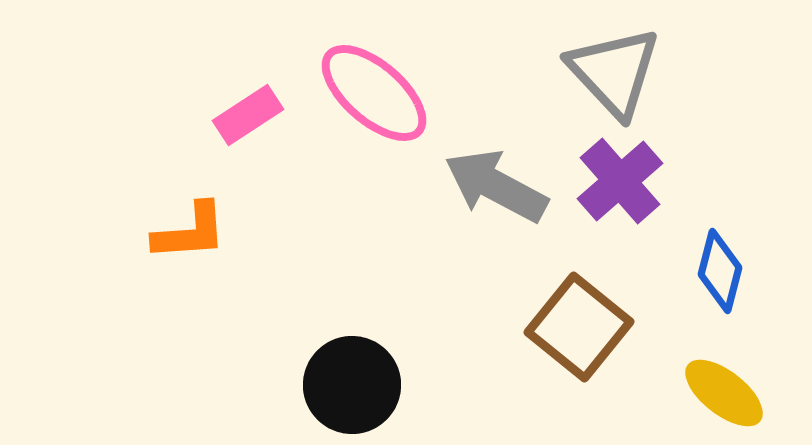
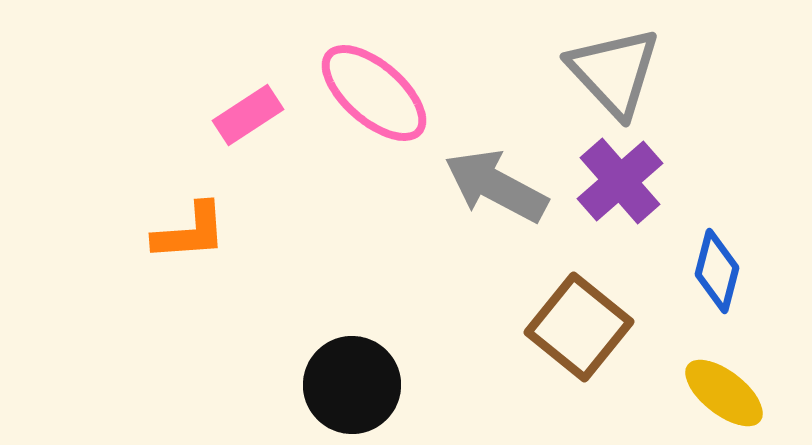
blue diamond: moved 3 px left
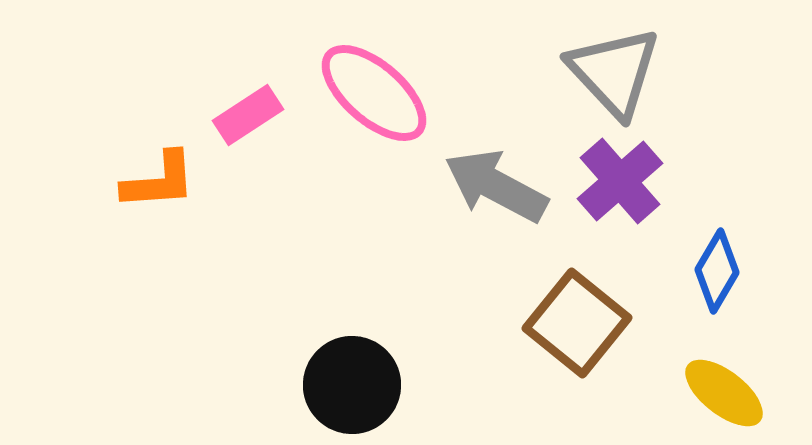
orange L-shape: moved 31 px left, 51 px up
blue diamond: rotated 16 degrees clockwise
brown square: moved 2 px left, 4 px up
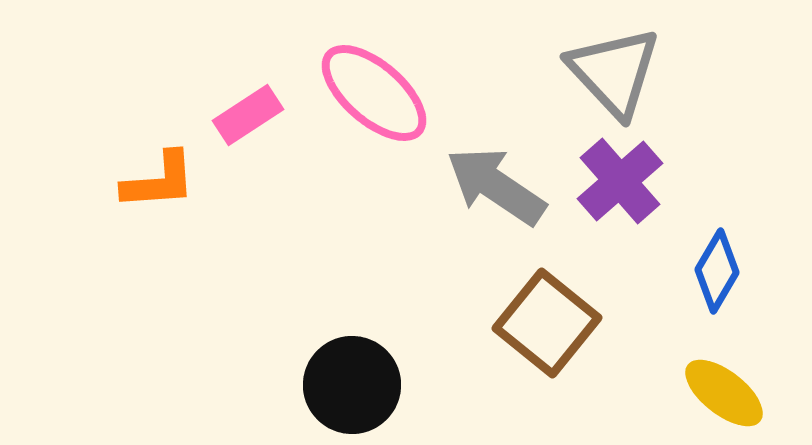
gray arrow: rotated 6 degrees clockwise
brown square: moved 30 px left
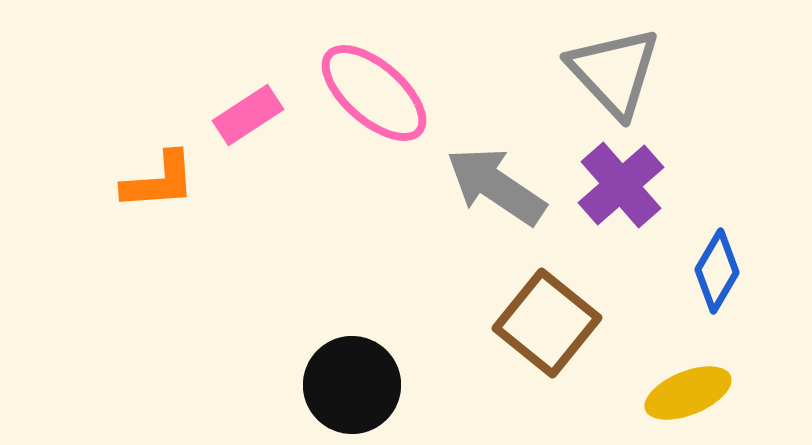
purple cross: moved 1 px right, 4 px down
yellow ellipse: moved 36 px left; rotated 60 degrees counterclockwise
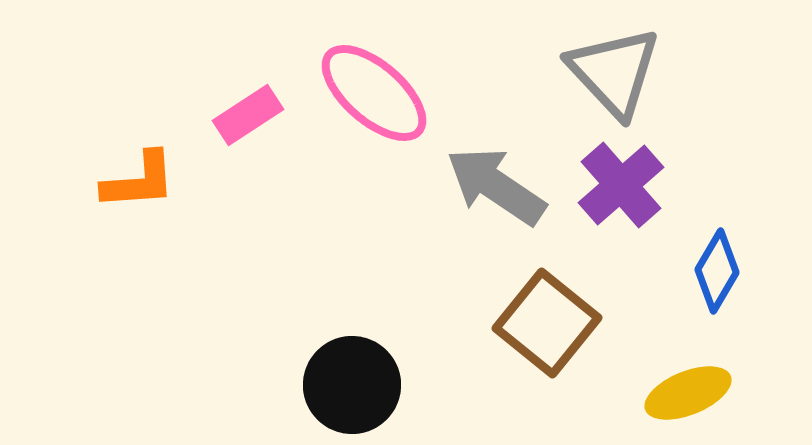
orange L-shape: moved 20 px left
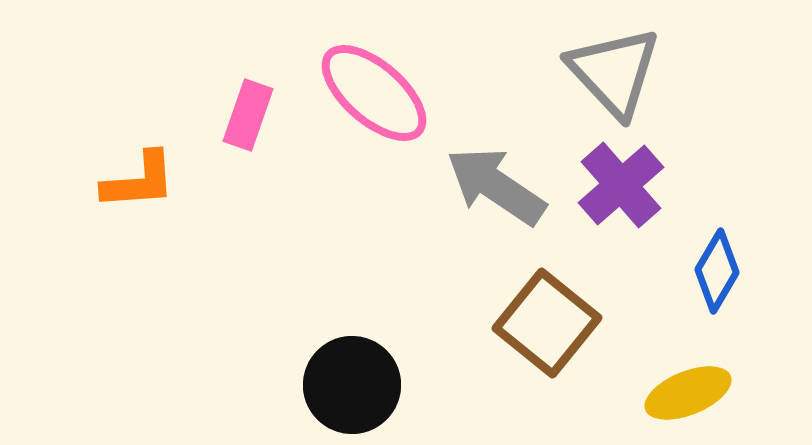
pink rectangle: rotated 38 degrees counterclockwise
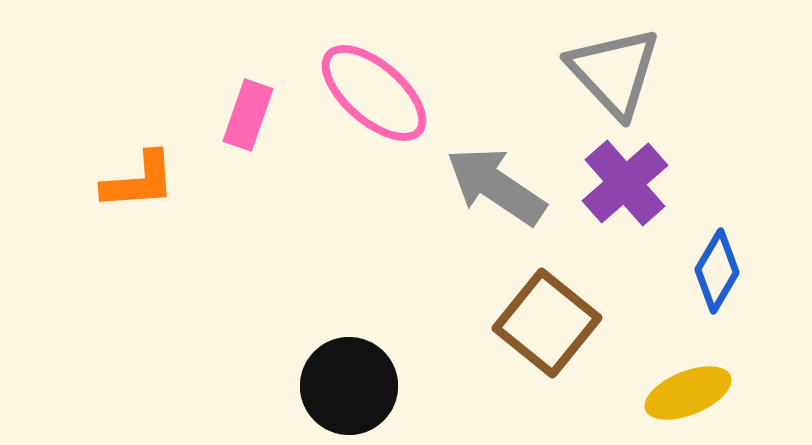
purple cross: moved 4 px right, 2 px up
black circle: moved 3 px left, 1 px down
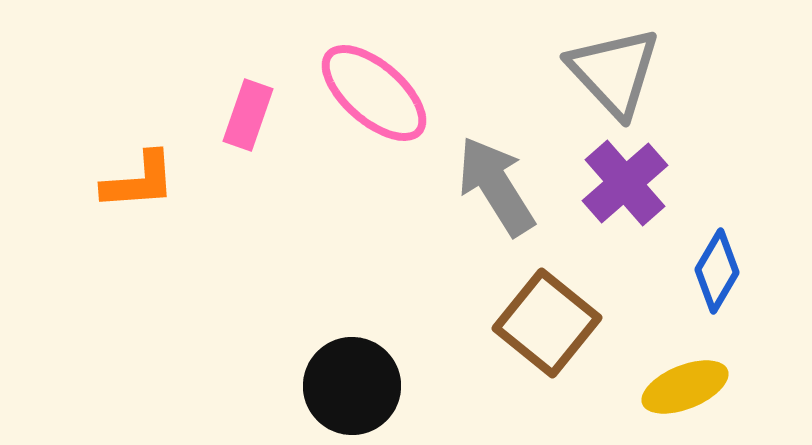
gray arrow: rotated 24 degrees clockwise
black circle: moved 3 px right
yellow ellipse: moved 3 px left, 6 px up
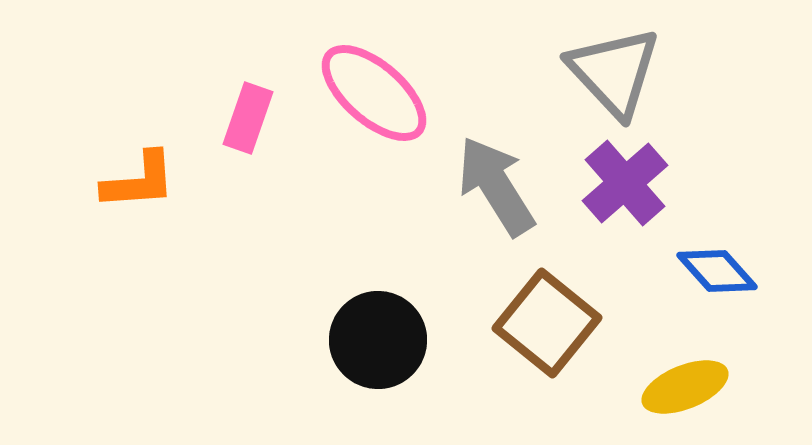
pink rectangle: moved 3 px down
blue diamond: rotated 72 degrees counterclockwise
black circle: moved 26 px right, 46 px up
